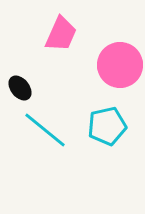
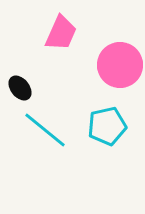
pink trapezoid: moved 1 px up
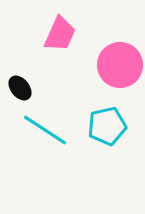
pink trapezoid: moved 1 px left, 1 px down
cyan line: rotated 6 degrees counterclockwise
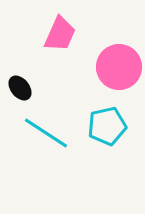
pink circle: moved 1 px left, 2 px down
cyan line: moved 1 px right, 3 px down
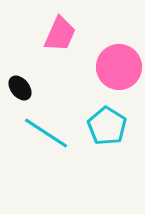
cyan pentagon: rotated 27 degrees counterclockwise
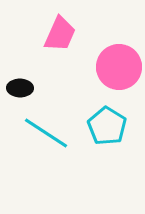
black ellipse: rotated 50 degrees counterclockwise
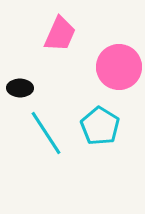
cyan pentagon: moved 7 px left
cyan line: rotated 24 degrees clockwise
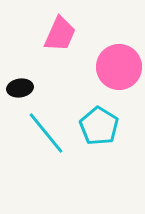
black ellipse: rotated 10 degrees counterclockwise
cyan pentagon: moved 1 px left
cyan line: rotated 6 degrees counterclockwise
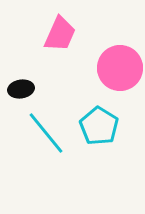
pink circle: moved 1 px right, 1 px down
black ellipse: moved 1 px right, 1 px down
